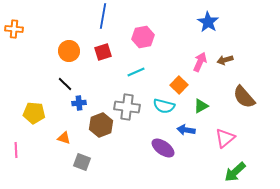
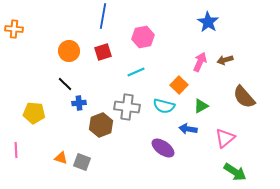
blue arrow: moved 2 px right, 1 px up
orange triangle: moved 3 px left, 20 px down
green arrow: rotated 105 degrees counterclockwise
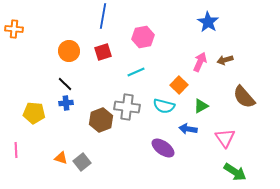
blue cross: moved 13 px left
brown hexagon: moved 5 px up
pink triangle: rotated 25 degrees counterclockwise
gray square: rotated 30 degrees clockwise
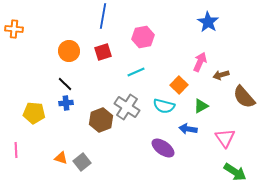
brown arrow: moved 4 px left, 15 px down
gray cross: rotated 25 degrees clockwise
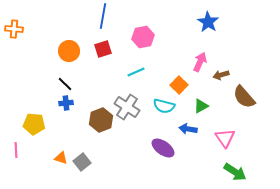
red square: moved 3 px up
yellow pentagon: moved 11 px down
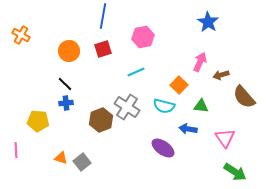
orange cross: moved 7 px right, 6 px down; rotated 24 degrees clockwise
green triangle: rotated 35 degrees clockwise
yellow pentagon: moved 4 px right, 3 px up
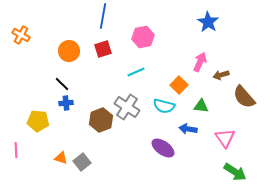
black line: moved 3 px left
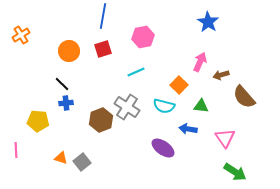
orange cross: rotated 30 degrees clockwise
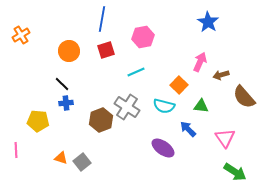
blue line: moved 1 px left, 3 px down
red square: moved 3 px right, 1 px down
blue arrow: rotated 36 degrees clockwise
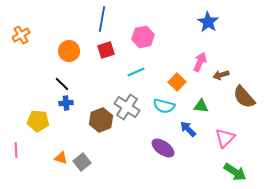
orange square: moved 2 px left, 3 px up
pink triangle: rotated 20 degrees clockwise
